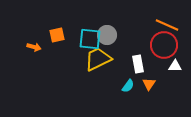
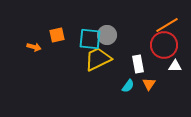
orange line: rotated 55 degrees counterclockwise
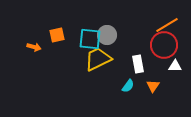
orange triangle: moved 4 px right, 2 px down
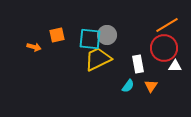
red circle: moved 3 px down
orange triangle: moved 2 px left
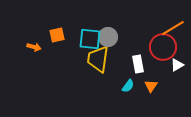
orange line: moved 6 px right, 3 px down
gray circle: moved 1 px right, 2 px down
red circle: moved 1 px left, 1 px up
yellow trapezoid: rotated 56 degrees counterclockwise
white triangle: moved 2 px right, 1 px up; rotated 32 degrees counterclockwise
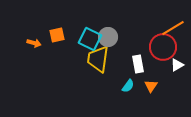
cyan square: rotated 20 degrees clockwise
orange arrow: moved 4 px up
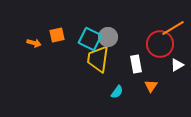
red circle: moved 3 px left, 3 px up
white rectangle: moved 2 px left
cyan semicircle: moved 11 px left, 6 px down
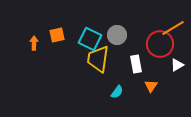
gray circle: moved 9 px right, 2 px up
orange arrow: rotated 104 degrees counterclockwise
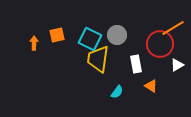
orange triangle: rotated 32 degrees counterclockwise
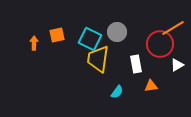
gray circle: moved 3 px up
orange triangle: rotated 40 degrees counterclockwise
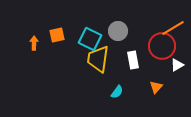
gray circle: moved 1 px right, 1 px up
red circle: moved 2 px right, 2 px down
white rectangle: moved 3 px left, 4 px up
orange triangle: moved 5 px right, 1 px down; rotated 40 degrees counterclockwise
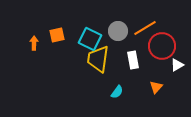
orange line: moved 28 px left
